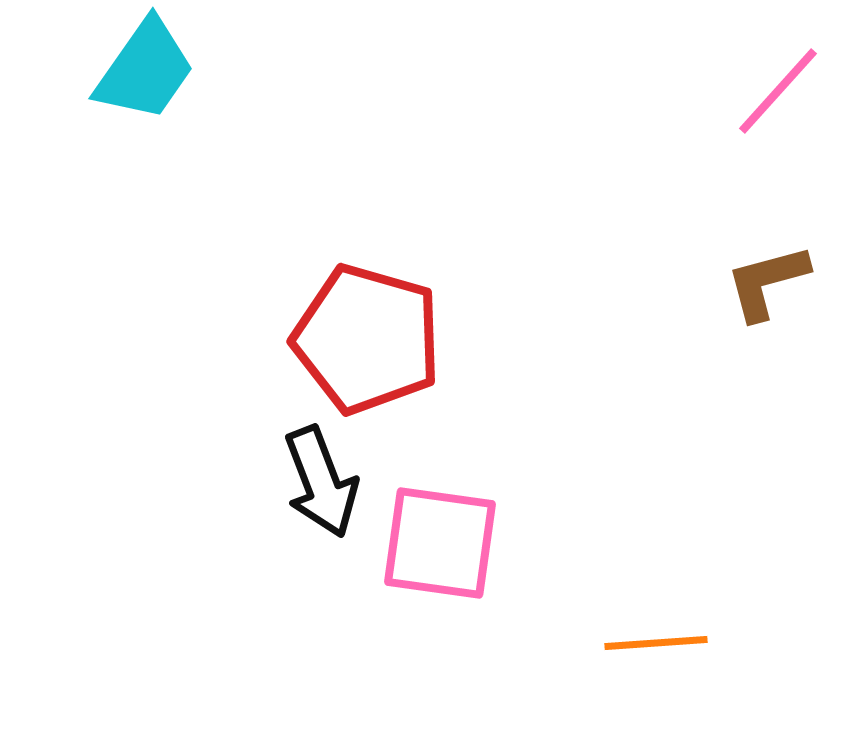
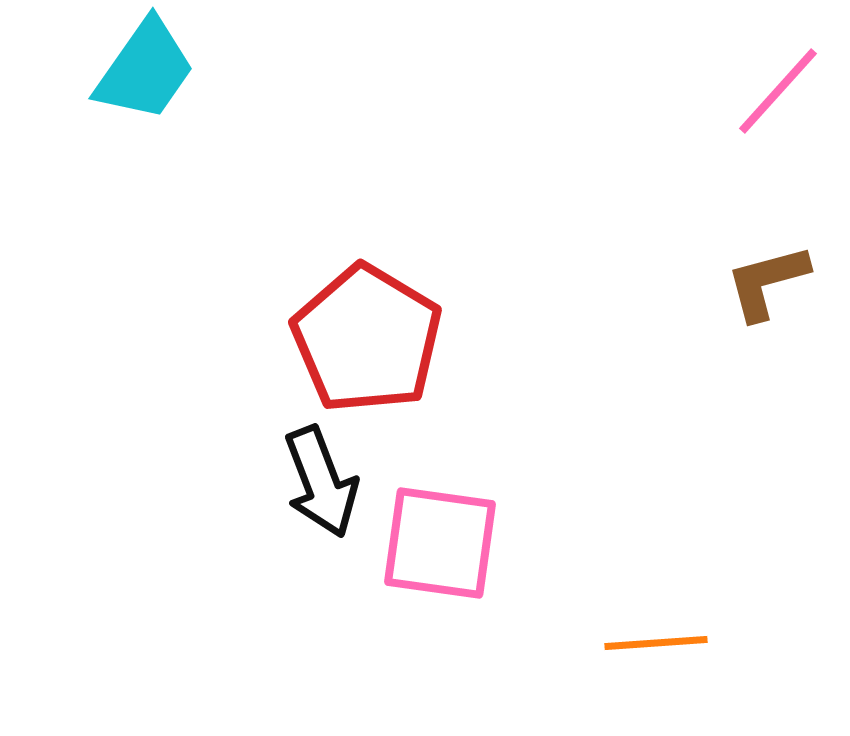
red pentagon: rotated 15 degrees clockwise
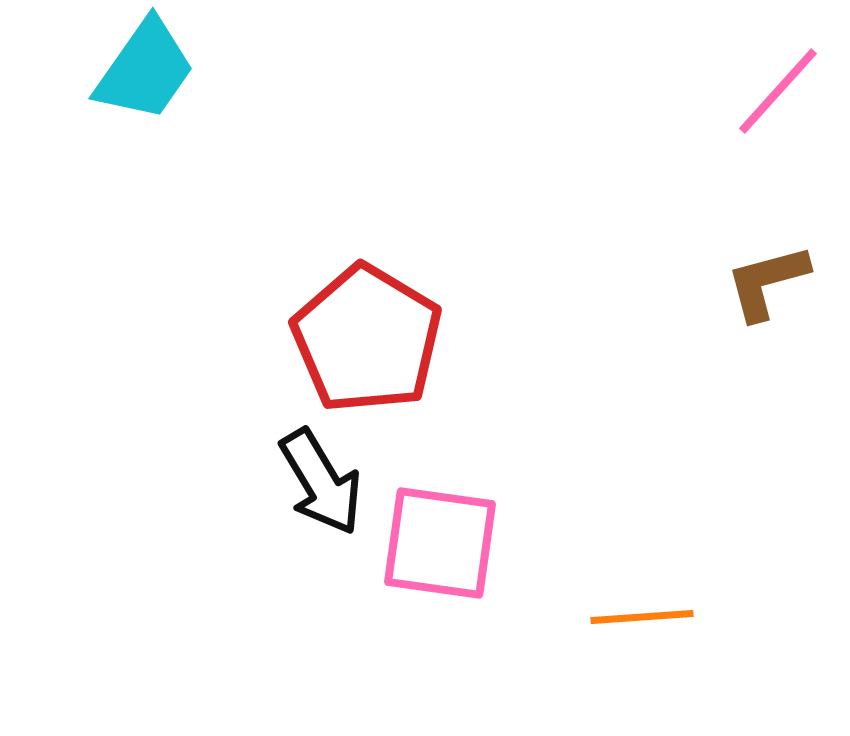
black arrow: rotated 10 degrees counterclockwise
orange line: moved 14 px left, 26 px up
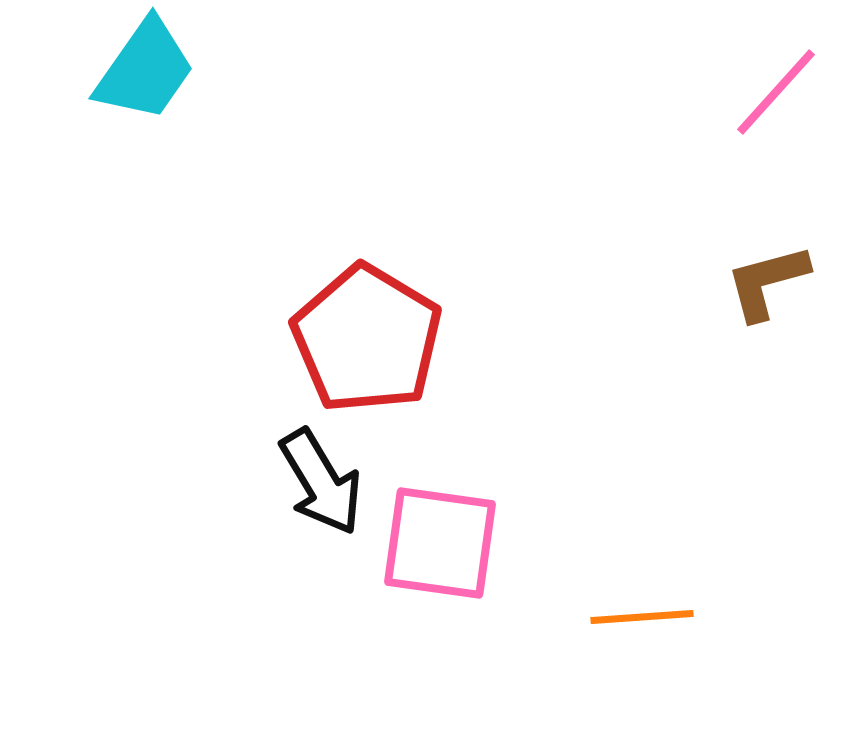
pink line: moved 2 px left, 1 px down
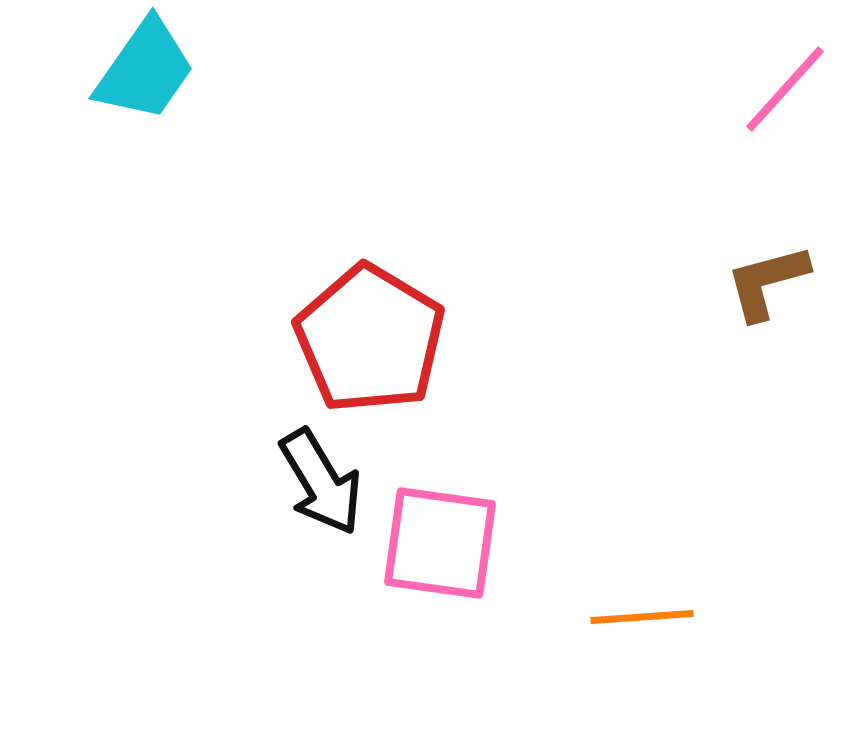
pink line: moved 9 px right, 3 px up
red pentagon: moved 3 px right
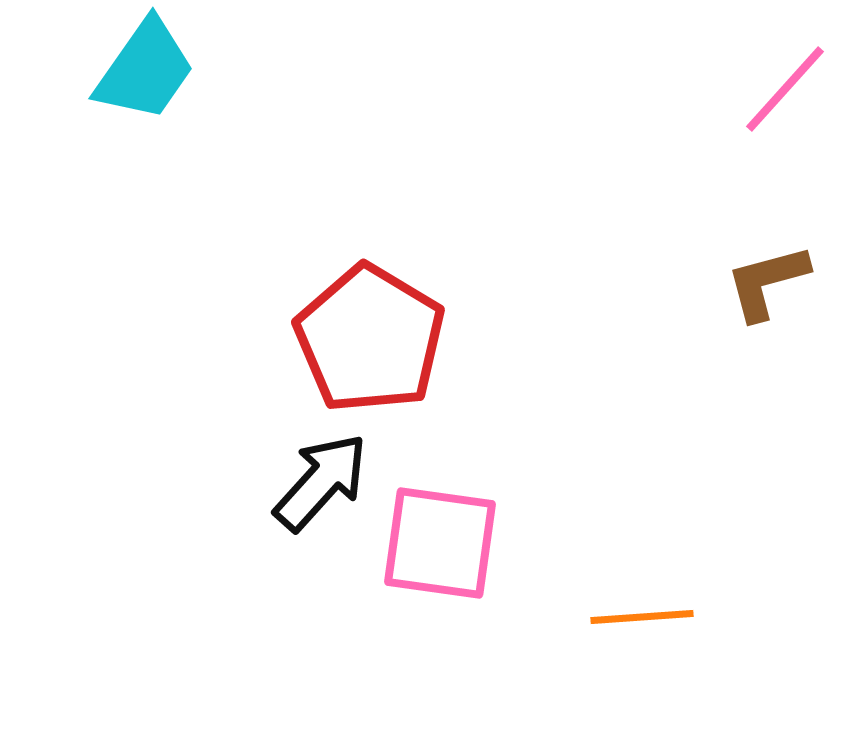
black arrow: rotated 107 degrees counterclockwise
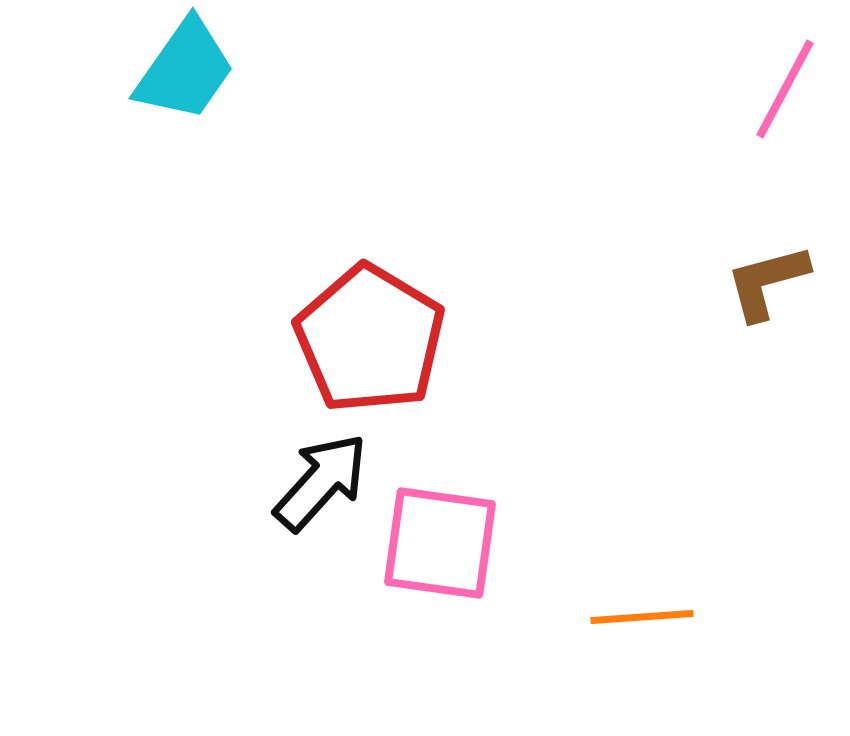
cyan trapezoid: moved 40 px right
pink line: rotated 14 degrees counterclockwise
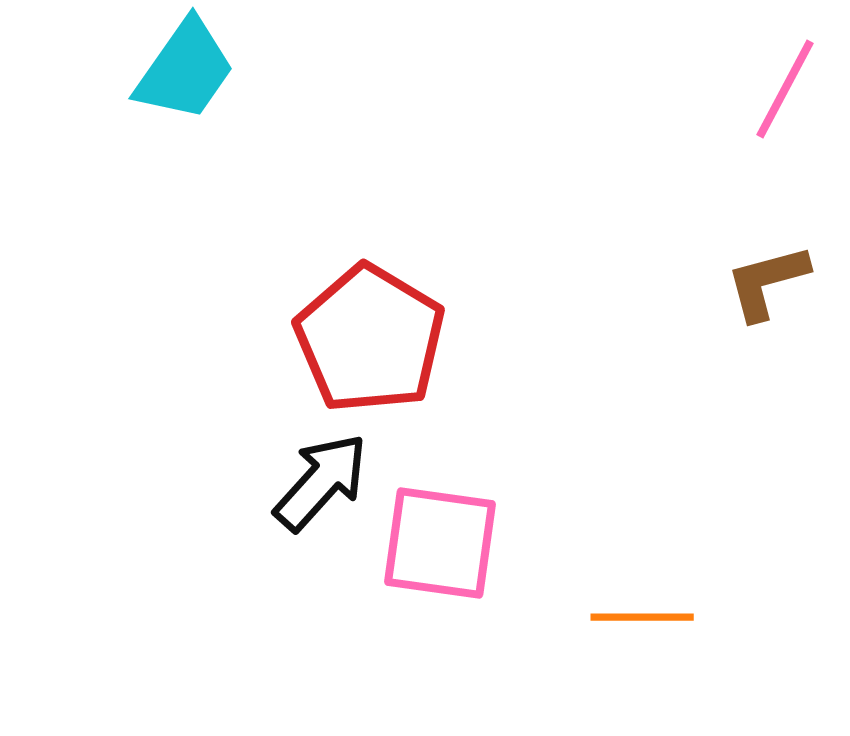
orange line: rotated 4 degrees clockwise
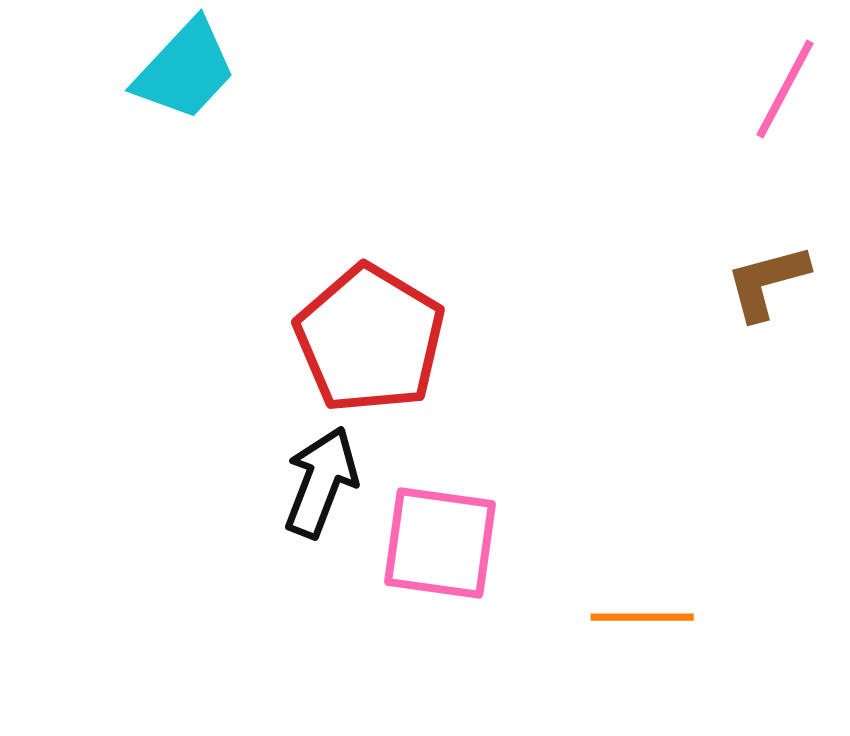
cyan trapezoid: rotated 8 degrees clockwise
black arrow: rotated 21 degrees counterclockwise
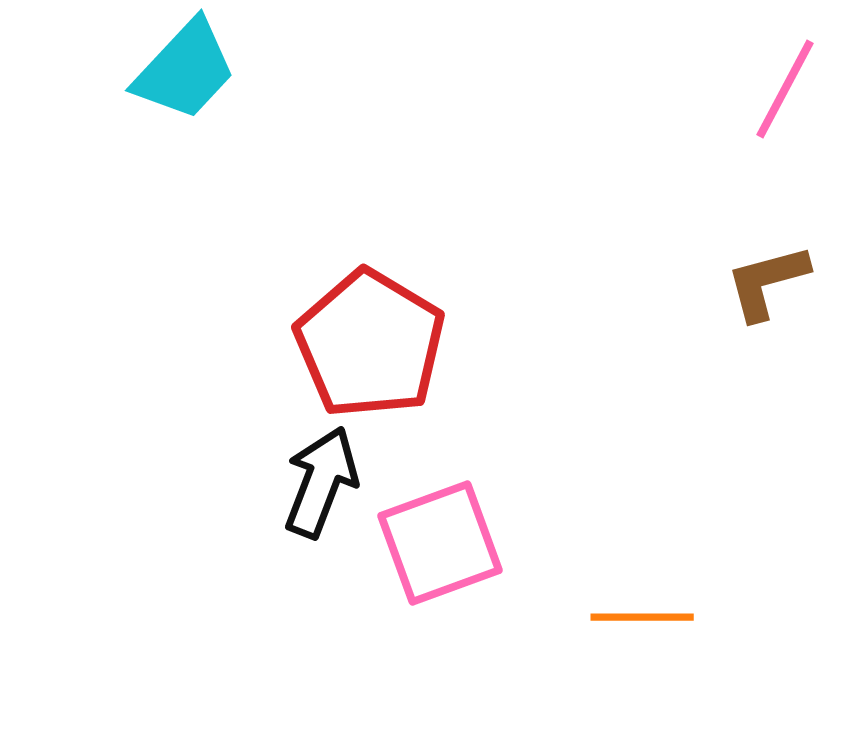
red pentagon: moved 5 px down
pink square: rotated 28 degrees counterclockwise
